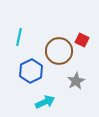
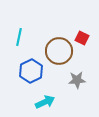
red square: moved 2 px up
gray star: moved 1 px right, 1 px up; rotated 24 degrees clockwise
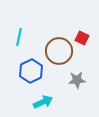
cyan arrow: moved 2 px left
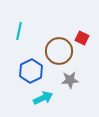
cyan line: moved 6 px up
gray star: moved 7 px left
cyan arrow: moved 4 px up
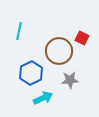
blue hexagon: moved 2 px down
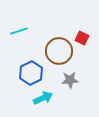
cyan line: rotated 60 degrees clockwise
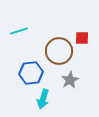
red square: rotated 24 degrees counterclockwise
blue hexagon: rotated 20 degrees clockwise
gray star: rotated 24 degrees counterclockwise
cyan arrow: moved 1 px down; rotated 132 degrees clockwise
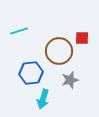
gray star: rotated 12 degrees clockwise
